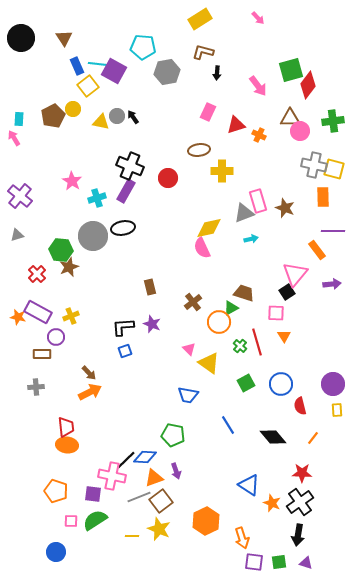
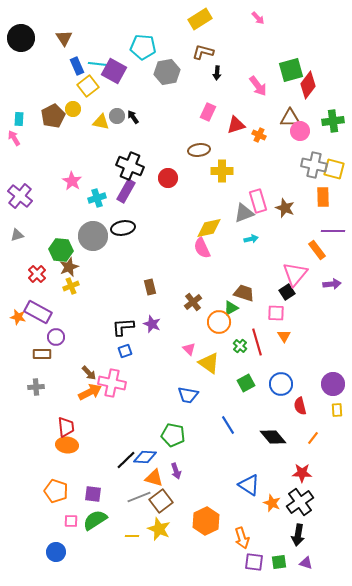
yellow cross at (71, 316): moved 30 px up
pink cross at (112, 476): moved 93 px up
orange triangle at (154, 478): rotated 36 degrees clockwise
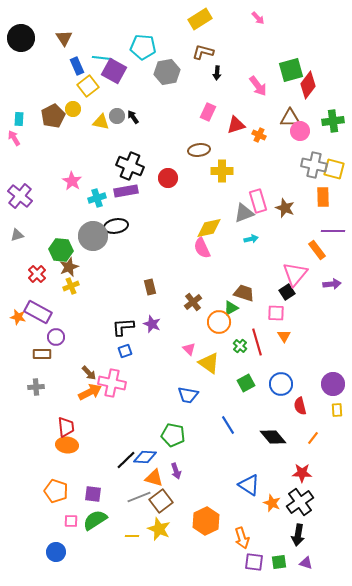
cyan line at (98, 64): moved 4 px right, 6 px up
purple rectangle at (126, 191): rotated 50 degrees clockwise
black ellipse at (123, 228): moved 7 px left, 2 px up
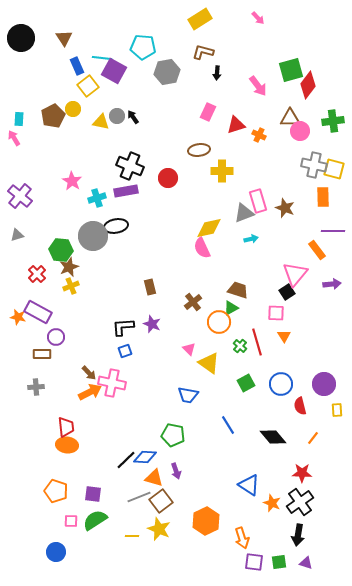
brown trapezoid at (244, 293): moved 6 px left, 3 px up
purple circle at (333, 384): moved 9 px left
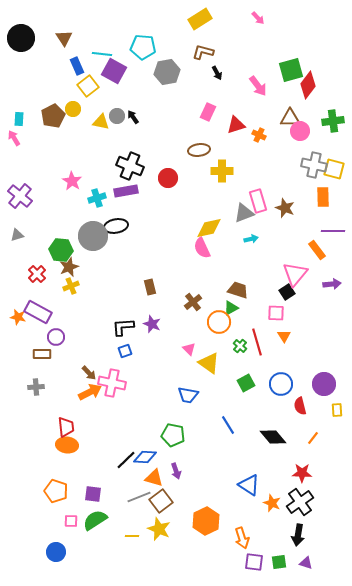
cyan line at (102, 58): moved 4 px up
black arrow at (217, 73): rotated 32 degrees counterclockwise
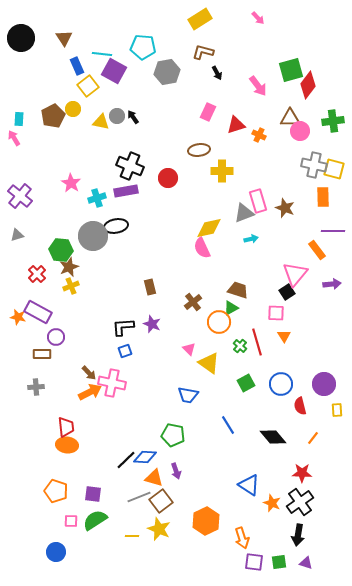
pink star at (72, 181): moved 1 px left, 2 px down
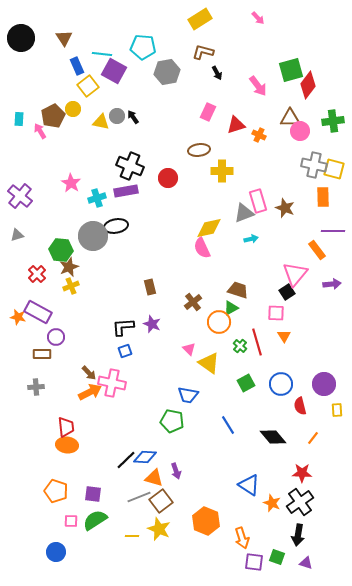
pink arrow at (14, 138): moved 26 px right, 7 px up
green pentagon at (173, 435): moved 1 px left, 14 px up
orange hexagon at (206, 521): rotated 12 degrees counterclockwise
green square at (279, 562): moved 2 px left, 5 px up; rotated 28 degrees clockwise
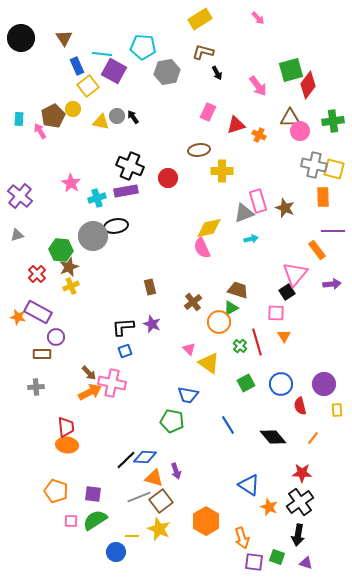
orange star at (272, 503): moved 3 px left, 4 px down
orange hexagon at (206, 521): rotated 8 degrees clockwise
blue circle at (56, 552): moved 60 px right
